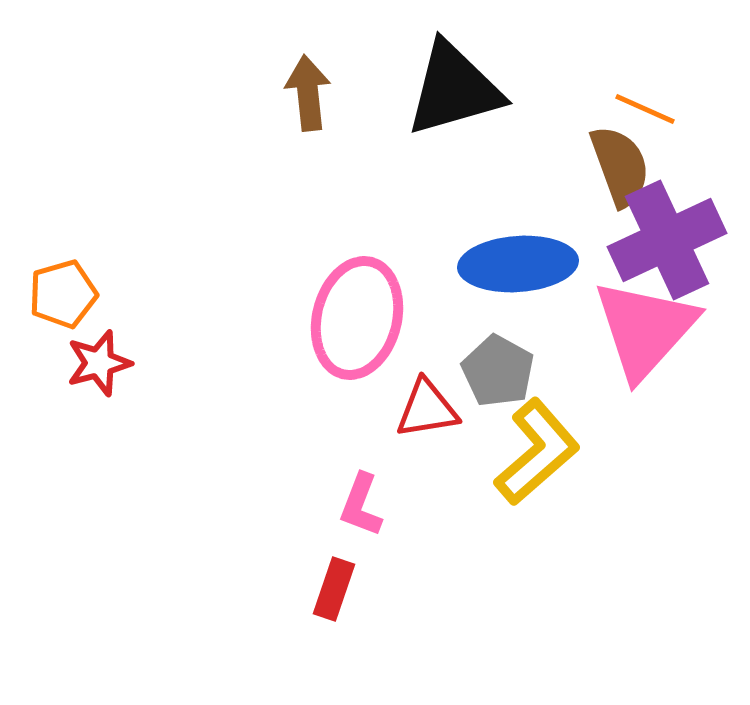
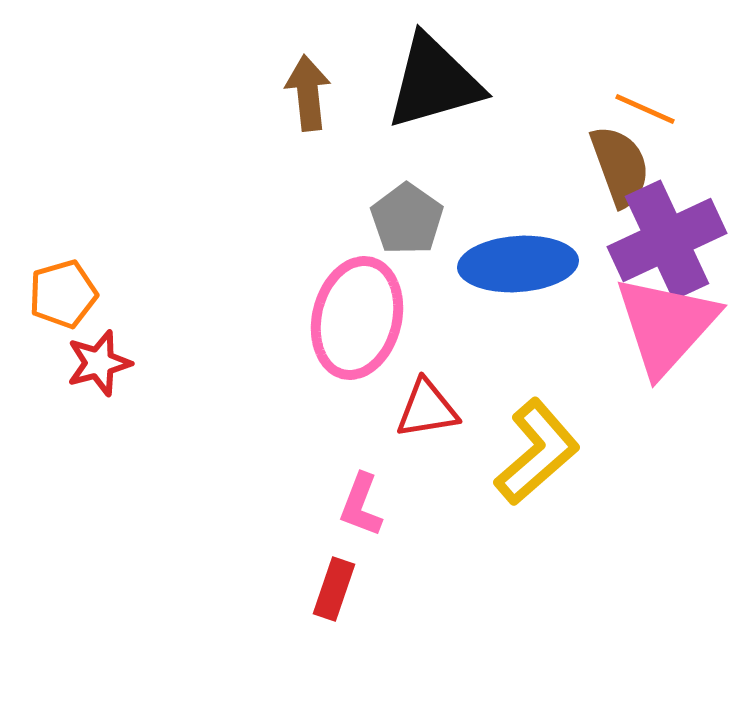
black triangle: moved 20 px left, 7 px up
pink triangle: moved 21 px right, 4 px up
gray pentagon: moved 91 px left, 152 px up; rotated 6 degrees clockwise
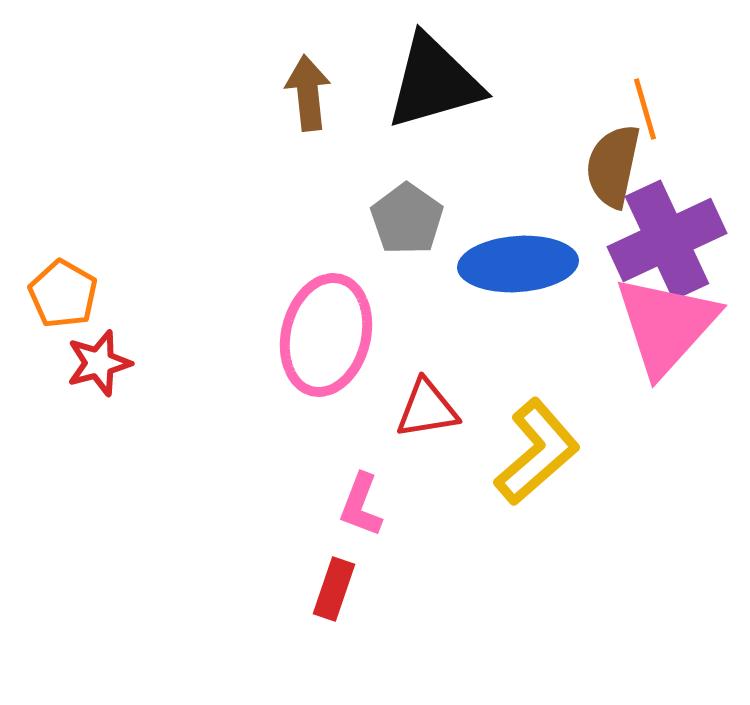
orange line: rotated 50 degrees clockwise
brown semicircle: moved 7 px left; rotated 148 degrees counterclockwise
orange pentagon: rotated 26 degrees counterclockwise
pink ellipse: moved 31 px left, 17 px down
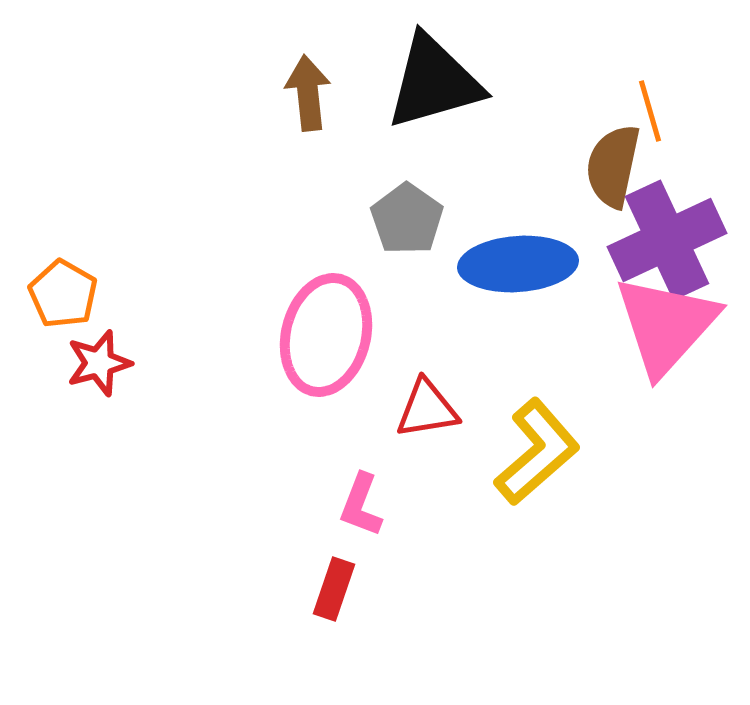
orange line: moved 5 px right, 2 px down
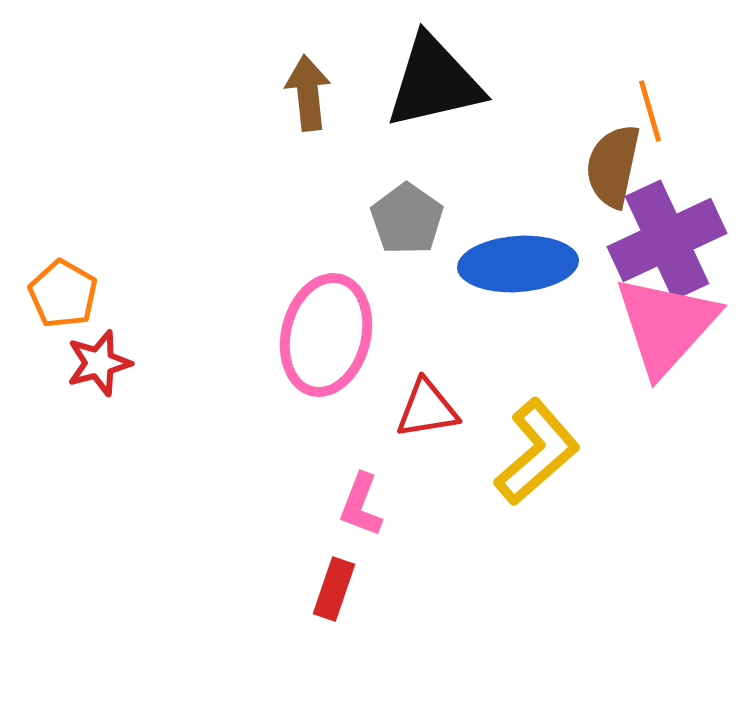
black triangle: rotated 3 degrees clockwise
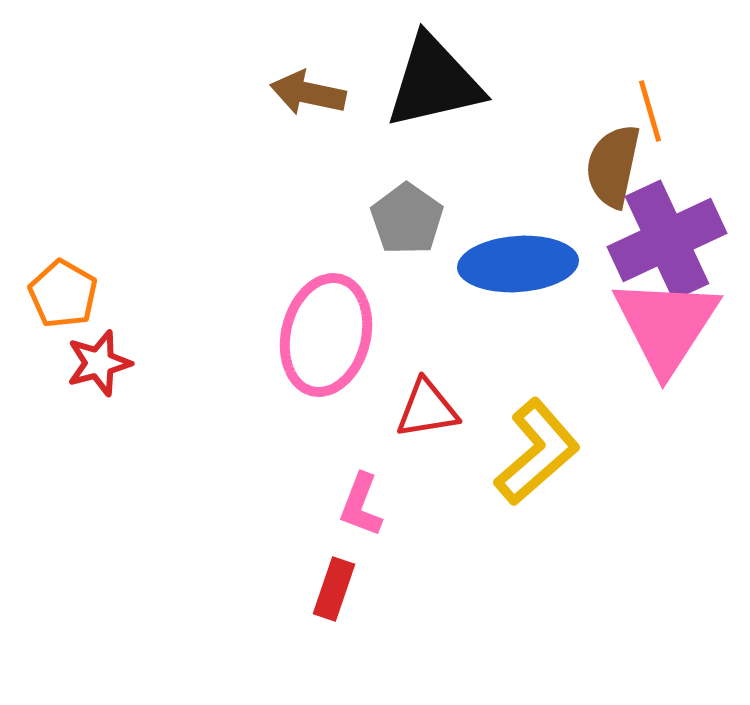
brown arrow: rotated 72 degrees counterclockwise
pink triangle: rotated 9 degrees counterclockwise
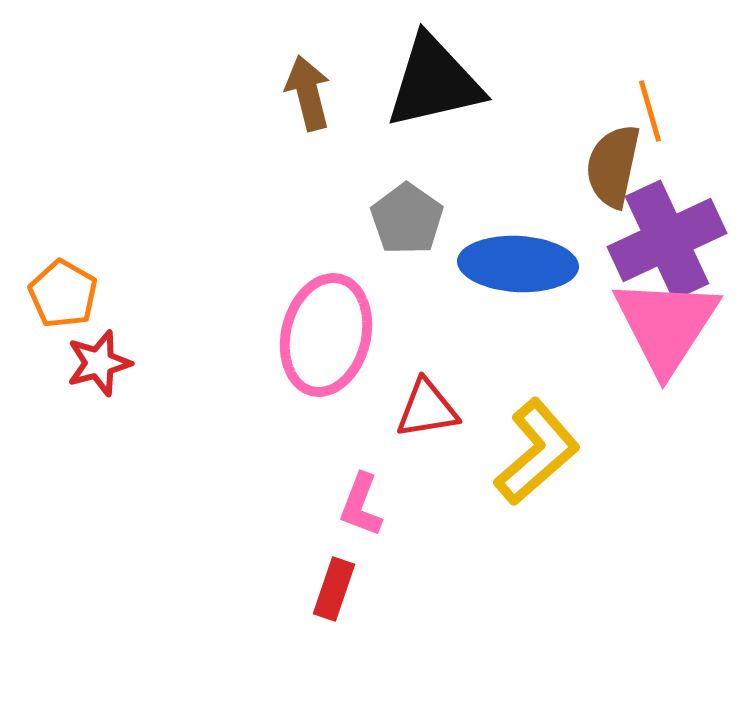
brown arrow: rotated 64 degrees clockwise
blue ellipse: rotated 7 degrees clockwise
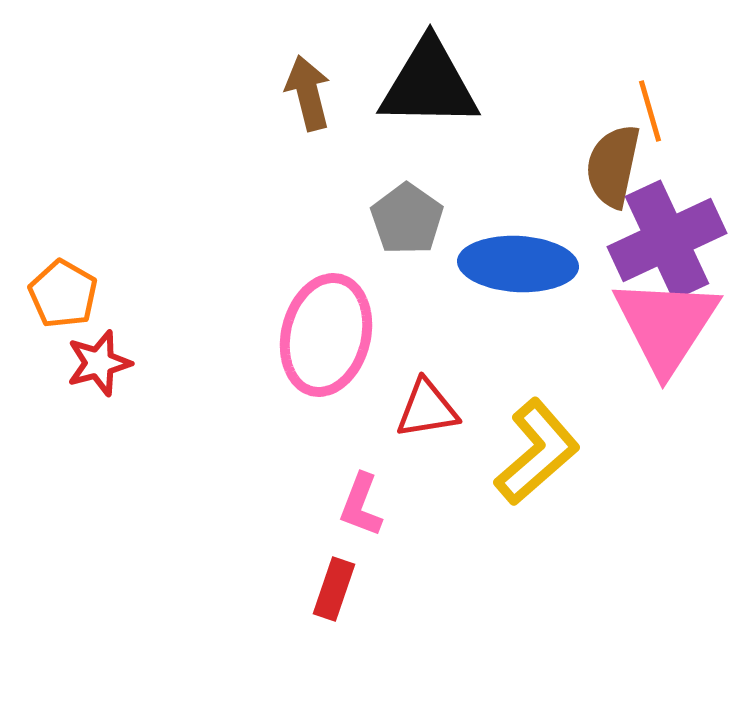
black triangle: moved 5 px left, 2 px down; rotated 14 degrees clockwise
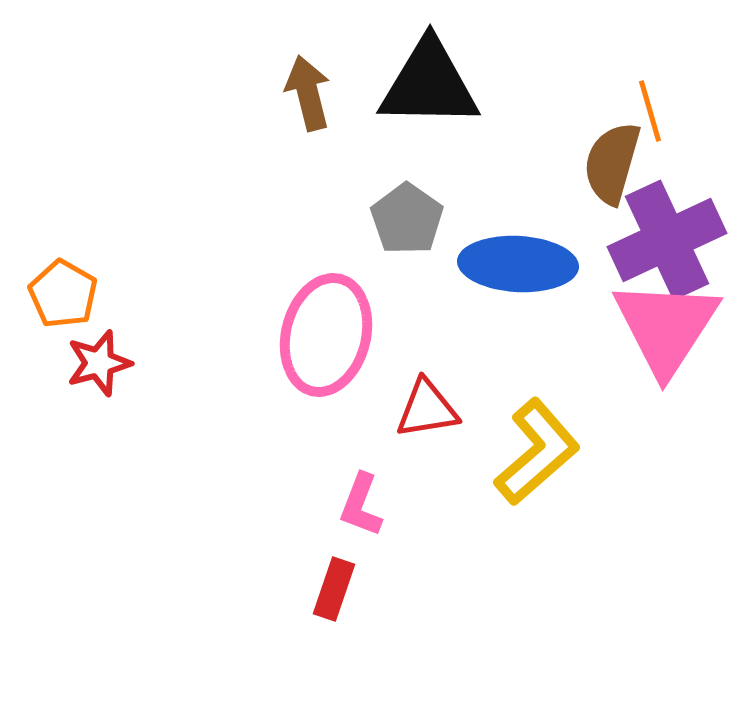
brown semicircle: moved 1 px left, 3 px up; rotated 4 degrees clockwise
pink triangle: moved 2 px down
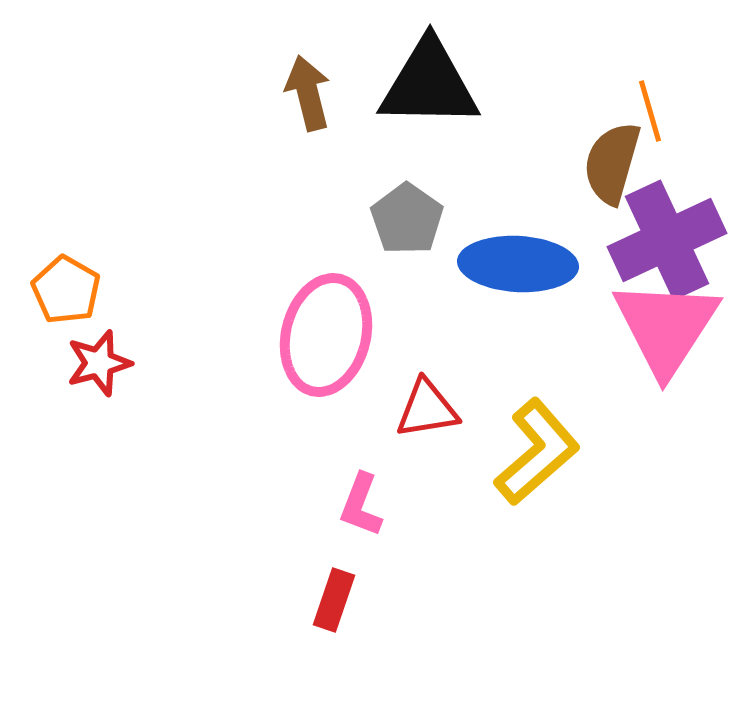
orange pentagon: moved 3 px right, 4 px up
red rectangle: moved 11 px down
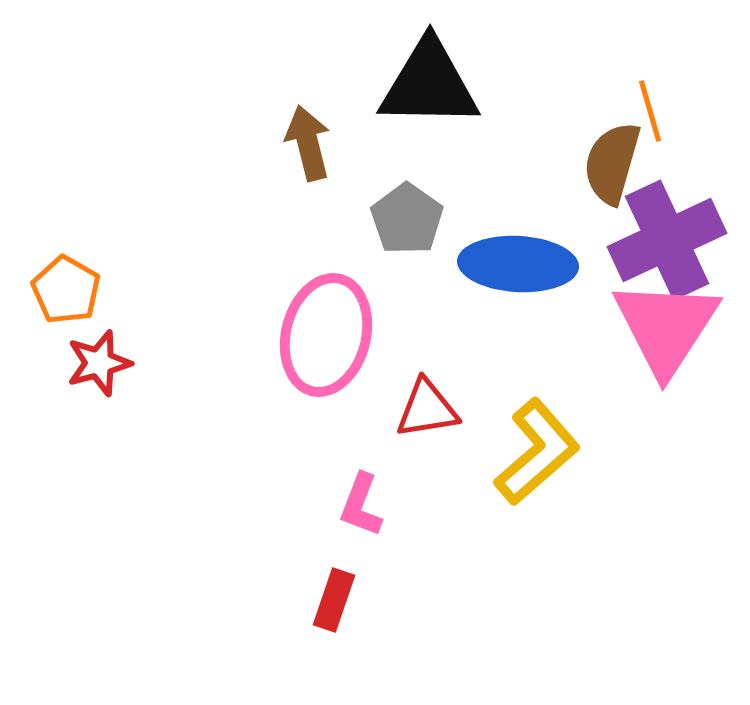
brown arrow: moved 50 px down
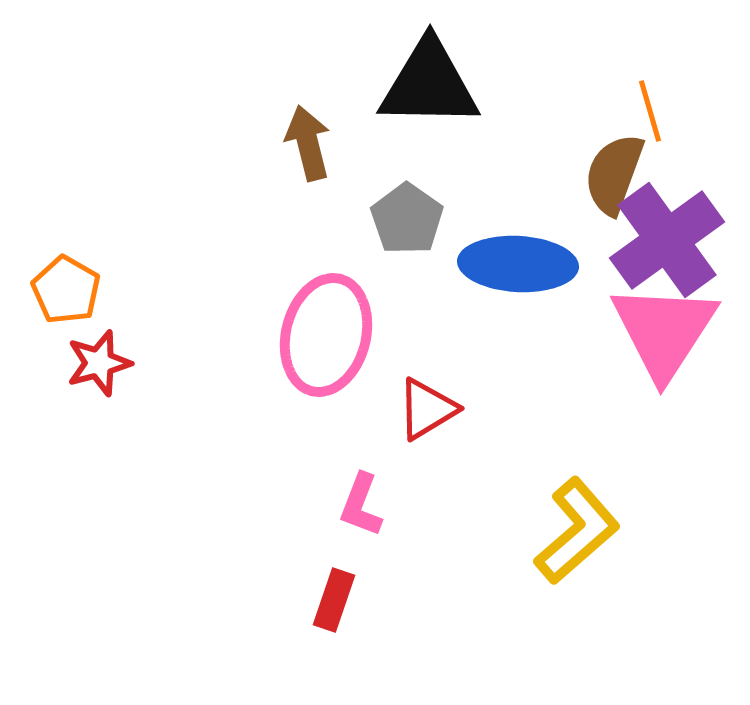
brown semicircle: moved 2 px right, 11 px down; rotated 4 degrees clockwise
purple cross: rotated 11 degrees counterclockwise
pink triangle: moved 2 px left, 4 px down
red triangle: rotated 22 degrees counterclockwise
yellow L-shape: moved 40 px right, 79 px down
